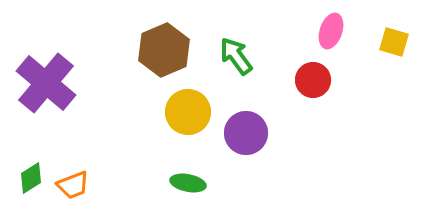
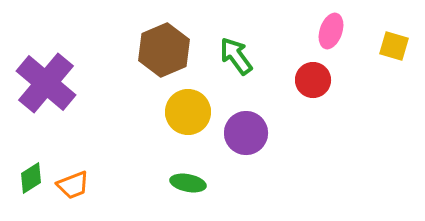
yellow square: moved 4 px down
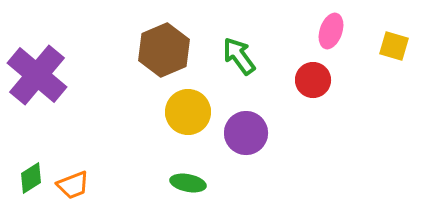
green arrow: moved 3 px right
purple cross: moved 9 px left, 8 px up
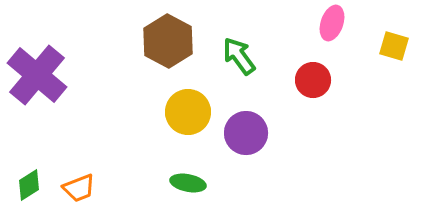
pink ellipse: moved 1 px right, 8 px up
brown hexagon: moved 4 px right, 9 px up; rotated 9 degrees counterclockwise
green diamond: moved 2 px left, 7 px down
orange trapezoid: moved 6 px right, 3 px down
